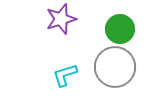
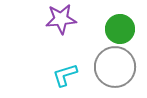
purple star: rotated 12 degrees clockwise
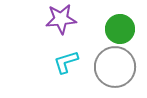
cyan L-shape: moved 1 px right, 13 px up
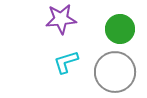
gray circle: moved 5 px down
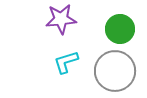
gray circle: moved 1 px up
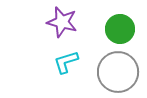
purple star: moved 1 px right, 3 px down; rotated 20 degrees clockwise
gray circle: moved 3 px right, 1 px down
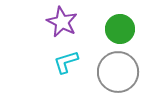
purple star: rotated 12 degrees clockwise
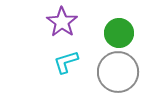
purple star: rotated 8 degrees clockwise
green circle: moved 1 px left, 4 px down
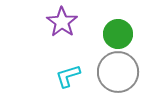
green circle: moved 1 px left, 1 px down
cyan L-shape: moved 2 px right, 14 px down
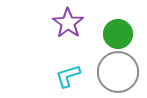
purple star: moved 6 px right, 1 px down
